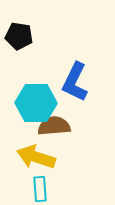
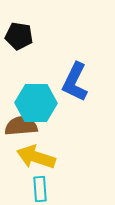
brown semicircle: moved 33 px left
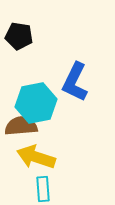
cyan hexagon: rotated 12 degrees counterclockwise
cyan rectangle: moved 3 px right
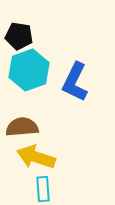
cyan hexagon: moved 7 px left, 33 px up; rotated 9 degrees counterclockwise
brown semicircle: moved 1 px right, 1 px down
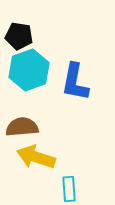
blue L-shape: rotated 15 degrees counterclockwise
cyan rectangle: moved 26 px right
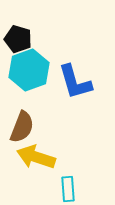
black pentagon: moved 1 px left, 3 px down; rotated 8 degrees clockwise
blue L-shape: rotated 27 degrees counterclockwise
brown semicircle: rotated 116 degrees clockwise
cyan rectangle: moved 1 px left
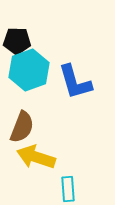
black pentagon: moved 1 px left, 2 px down; rotated 16 degrees counterclockwise
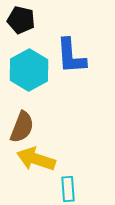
black pentagon: moved 4 px right, 21 px up; rotated 12 degrees clockwise
cyan hexagon: rotated 9 degrees counterclockwise
blue L-shape: moved 4 px left, 26 px up; rotated 12 degrees clockwise
yellow arrow: moved 2 px down
